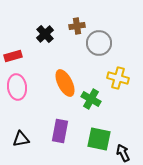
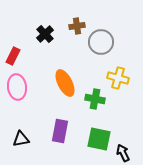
gray circle: moved 2 px right, 1 px up
red rectangle: rotated 48 degrees counterclockwise
green cross: moved 4 px right; rotated 18 degrees counterclockwise
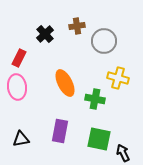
gray circle: moved 3 px right, 1 px up
red rectangle: moved 6 px right, 2 px down
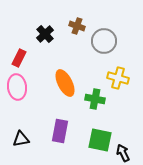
brown cross: rotated 28 degrees clockwise
green square: moved 1 px right, 1 px down
